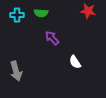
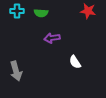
cyan cross: moved 4 px up
purple arrow: rotated 56 degrees counterclockwise
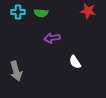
cyan cross: moved 1 px right, 1 px down
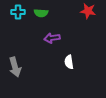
white semicircle: moved 6 px left; rotated 24 degrees clockwise
gray arrow: moved 1 px left, 4 px up
